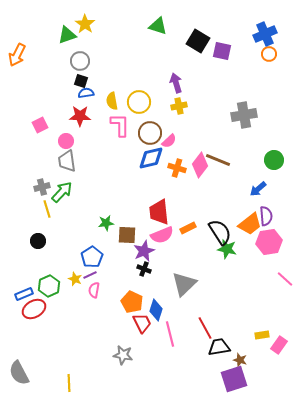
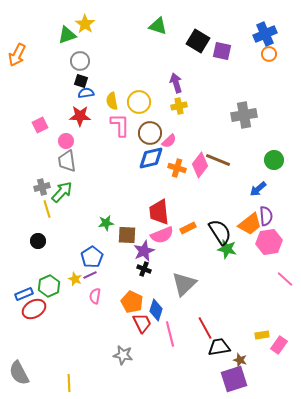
pink semicircle at (94, 290): moved 1 px right, 6 px down
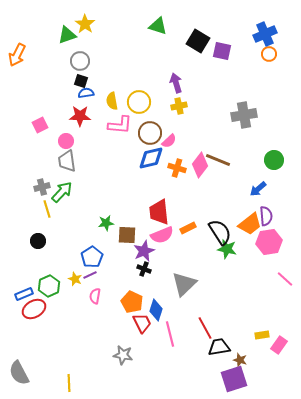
pink L-shape at (120, 125): rotated 95 degrees clockwise
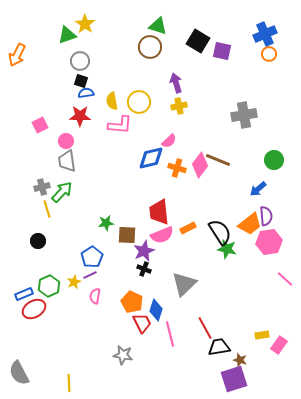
brown circle at (150, 133): moved 86 px up
yellow star at (75, 279): moved 1 px left, 3 px down; rotated 24 degrees clockwise
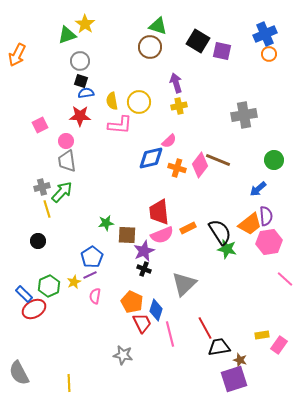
blue rectangle at (24, 294): rotated 66 degrees clockwise
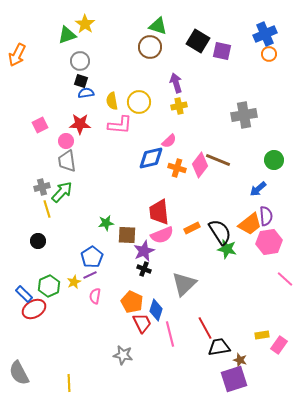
red star at (80, 116): moved 8 px down
orange rectangle at (188, 228): moved 4 px right
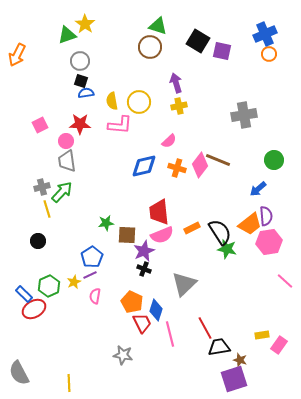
blue diamond at (151, 158): moved 7 px left, 8 px down
pink line at (285, 279): moved 2 px down
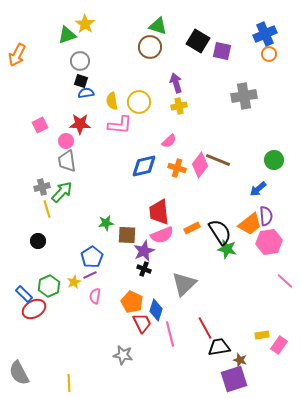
gray cross at (244, 115): moved 19 px up
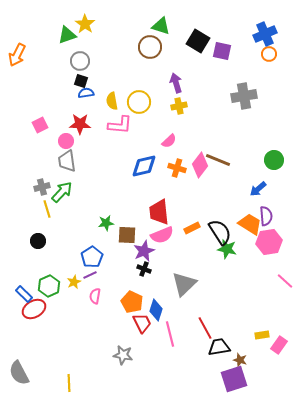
green triangle at (158, 26): moved 3 px right
orange trapezoid at (250, 224): rotated 110 degrees counterclockwise
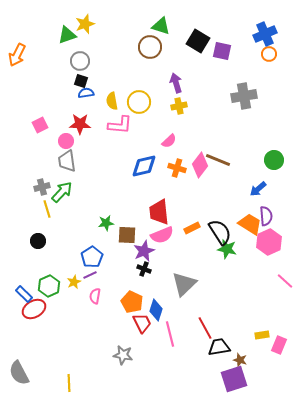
yellow star at (85, 24): rotated 18 degrees clockwise
pink hexagon at (269, 242): rotated 15 degrees counterclockwise
pink rectangle at (279, 345): rotated 12 degrees counterclockwise
